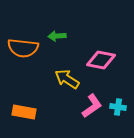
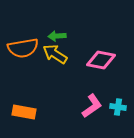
orange semicircle: rotated 16 degrees counterclockwise
yellow arrow: moved 12 px left, 25 px up
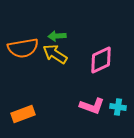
pink diamond: rotated 36 degrees counterclockwise
pink L-shape: rotated 55 degrees clockwise
orange rectangle: moved 1 px left, 2 px down; rotated 30 degrees counterclockwise
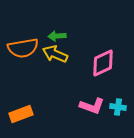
yellow arrow: rotated 10 degrees counterclockwise
pink diamond: moved 2 px right, 3 px down
orange rectangle: moved 2 px left
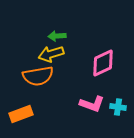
orange semicircle: moved 15 px right, 28 px down
yellow arrow: moved 4 px left; rotated 40 degrees counterclockwise
pink L-shape: moved 2 px up
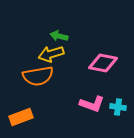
green arrow: moved 2 px right; rotated 18 degrees clockwise
pink diamond: rotated 36 degrees clockwise
orange rectangle: moved 3 px down
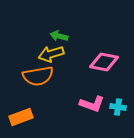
pink diamond: moved 1 px right, 1 px up
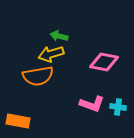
orange rectangle: moved 3 px left, 4 px down; rotated 30 degrees clockwise
